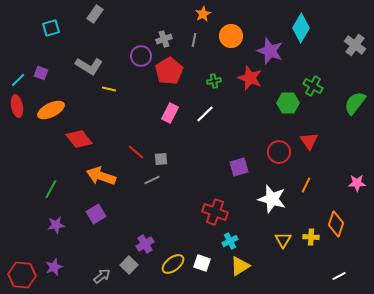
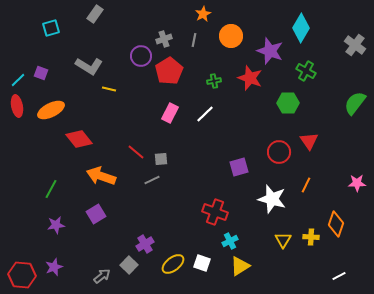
green cross at (313, 86): moved 7 px left, 15 px up
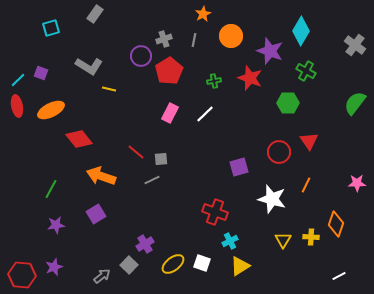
cyan diamond at (301, 28): moved 3 px down
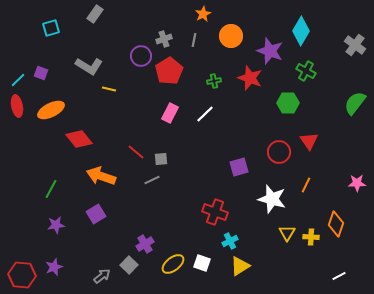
yellow triangle at (283, 240): moved 4 px right, 7 px up
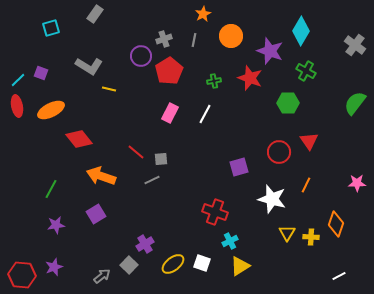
white line at (205, 114): rotated 18 degrees counterclockwise
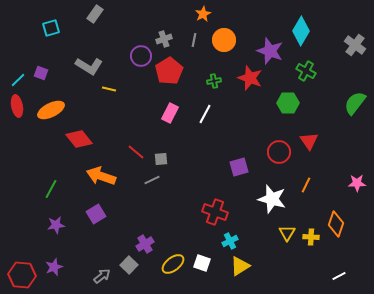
orange circle at (231, 36): moved 7 px left, 4 px down
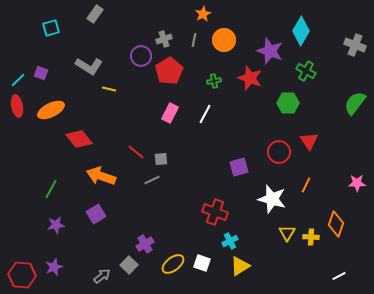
gray cross at (355, 45): rotated 15 degrees counterclockwise
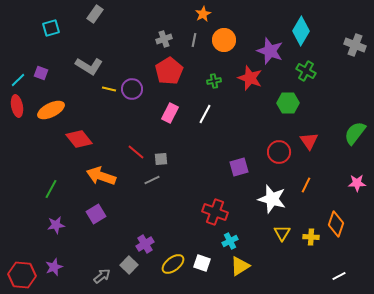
purple circle at (141, 56): moved 9 px left, 33 px down
green semicircle at (355, 103): moved 30 px down
yellow triangle at (287, 233): moved 5 px left
